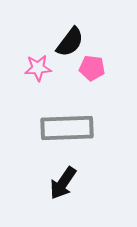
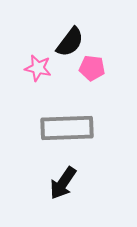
pink star: rotated 16 degrees clockwise
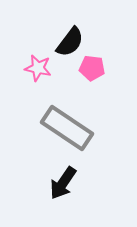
gray rectangle: rotated 36 degrees clockwise
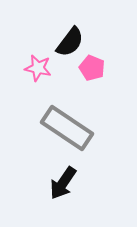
pink pentagon: rotated 15 degrees clockwise
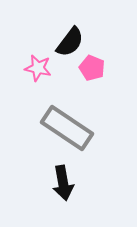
black arrow: rotated 44 degrees counterclockwise
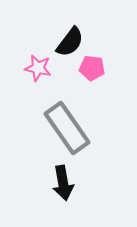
pink pentagon: rotated 15 degrees counterclockwise
gray rectangle: rotated 21 degrees clockwise
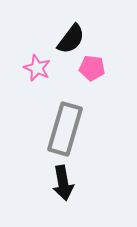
black semicircle: moved 1 px right, 3 px up
pink star: moved 1 px left; rotated 12 degrees clockwise
gray rectangle: moved 2 px left, 1 px down; rotated 51 degrees clockwise
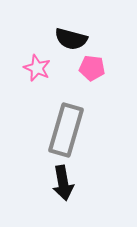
black semicircle: rotated 68 degrees clockwise
gray rectangle: moved 1 px right, 1 px down
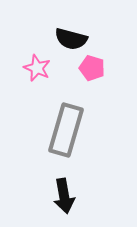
pink pentagon: rotated 10 degrees clockwise
black arrow: moved 1 px right, 13 px down
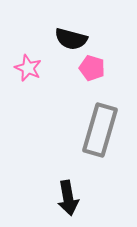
pink star: moved 9 px left
gray rectangle: moved 34 px right
black arrow: moved 4 px right, 2 px down
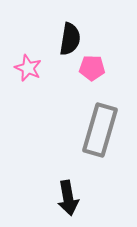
black semicircle: moved 1 px left; rotated 96 degrees counterclockwise
pink pentagon: rotated 15 degrees counterclockwise
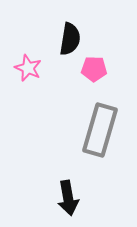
pink pentagon: moved 2 px right, 1 px down
